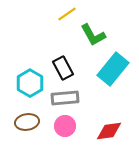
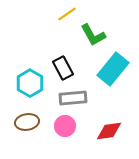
gray rectangle: moved 8 px right
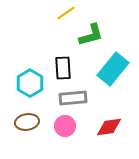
yellow line: moved 1 px left, 1 px up
green L-shape: moved 2 px left; rotated 76 degrees counterclockwise
black rectangle: rotated 25 degrees clockwise
red diamond: moved 4 px up
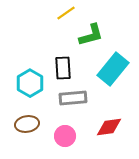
brown ellipse: moved 2 px down
pink circle: moved 10 px down
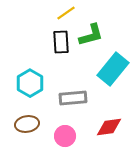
black rectangle: moved 2 px left, 26 px up
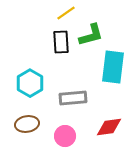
cyan rectangle: moved 2 px up; rotated 32 degrees counterclockwise
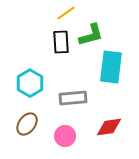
cyan rectangle: moved 2 px left
brown ellipse: rotated 45 degrees counterclockwise
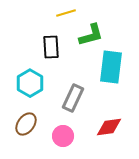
yellow line: rotated 18 degrees clockwise
black rectangle: moved 10 px left, 5 px down
gray rectangle: rotated 60 degrees counterclockwise
brown ellipse: moved 1 px left
pink circle: moved 2 px left
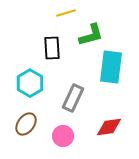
black rectangle: moved 1 px right, 1 px down
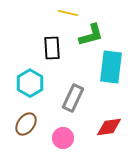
yellow line: moved 2 px right; rotated 30 degrees clockwise
pink circle: moved 2 px down
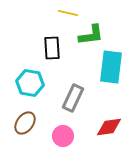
green L-shape: rotated 8 degrees clockwise
cyan hexagon: rotated 20 degrees counterclockwise
brown ellipse: moved 1 px left, 1 px up
pink circle: moved 2 px up
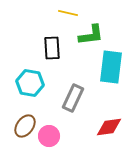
brown ellipse: moved 3 px down
pink circle: moved 14 px left
